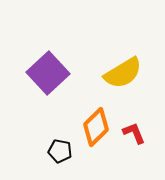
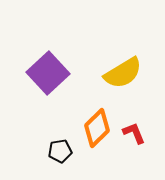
orange diamond: moved 1 px right, 1 px down
black pentagon: rotated 20 degrees counterclockwise
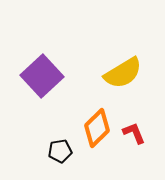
purple square: moved 6 px left, 3 px down
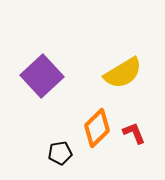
black pentagon: moved 2 px down
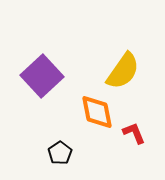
yellow semicircle: moved 2 px up; rotated 24 degrees counterclockwise
orange diamond: moved 16 px up; rotated 57 degrees counterclockwise
black pentagon: rotated 25 degrees counterclockwise
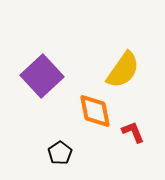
yellow semicircle: moved 1 px up
orange diamond: moved 2 px left, 1 px up
red L-shape: moved 1 px left, 1 px up
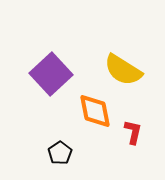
yellow semicircle: rotated 87 degrees clockwise
purple square: moved 9 px right, 2 px up
red L-shape: rotated 35 degrees clockwise
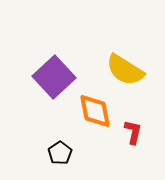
yellow semicircle: moved 2 px right
purple square: moved 3 px right, 3 px down
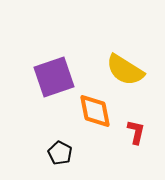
purple square: rotated 24 degrees clockwise
red L-shape: moved 3 px right
black pentagon: rotated 10 degrees counterclockwise
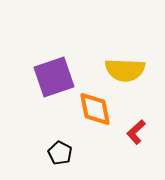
yellow semicircle: rotated 30 degrees counterclockwise
orange diamond: moved 2 px up
red L-shape: rotated 145 degrees counterclockwise
